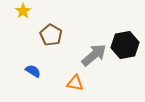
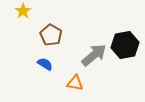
blue semicircle: moved 12 px right, 7 px up
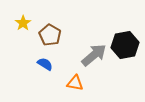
yellow star: moved 12 px down
brown pentagon: moved 1 px left
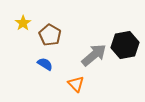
orange triangle: moved 1 px right, 1 px down; rotated 36 degrees clockwise
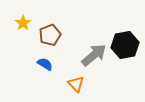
brown pentagon: rotated 20 degrees clockwise
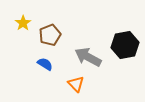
gray arrow: moved 6 px left, 2 px down; rotated 112 degrees counterclockwise
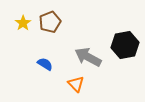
brown pentagon: moved 13 px up
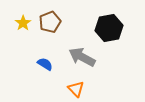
black hexagon: moved 16 px left, 17 px up
gray arrow: moved 6 px left
orange triangle: moved 5 px down
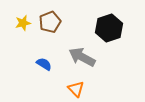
yellow star: rotated 21 degrees clockwise
black hexagon: rotated 8 degrees counterclockwise
blue semicircle: moved 1 px left
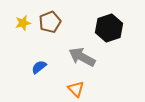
blue semicircle: moved 5 px left, 3 px down; rotated 70 degrees counterclockwise
